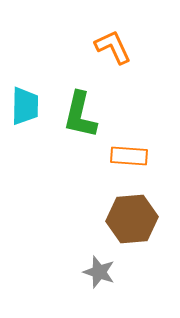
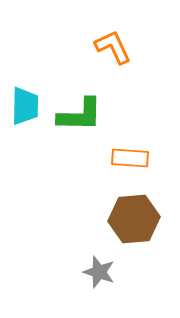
green L-shape: rotated 102 degrees counterclockwise
orange rectangle: moved 1 px right, 2 px down
brown hexagon: moved 2 px right
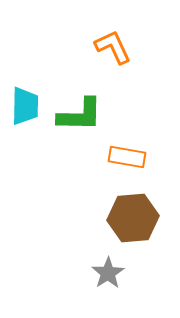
orange rectangle: moved 3 px left, 1 px up; rotated 6 degrees clockwise
brown hexagon: moved 1 px left, 1 px up
gray star: moved 9 px right, 1 px down; rotated 20 degrees clockwise
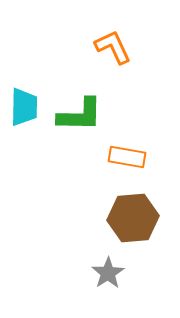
cyan trapezoid: moved 1 px left, 1 px down
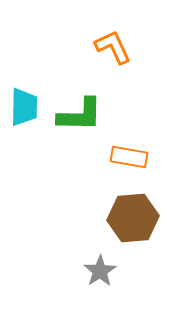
orange rectangle: moved 2 px right
gray star: moved 8 px left, 2 px up
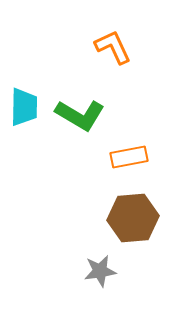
green L-shape: rotated 30 degrees clockwise
orange rectangle: rotated 21 degrees counterclockwise
gray star: rotated 24 degrees clockwise
